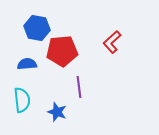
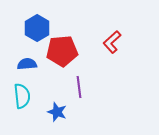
blue hexagon: rotated 20 degrees clockwise
cyan semicircle: moved 4 px up
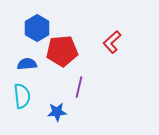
purple line: rotated 20 degrees clockwise
blue star: rotated 24 degrees counterclockwise
